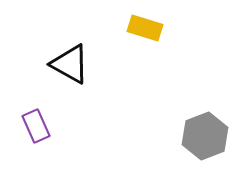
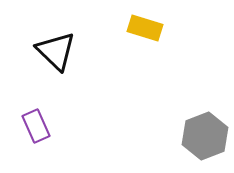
black triangle: moved 14 px left, 13 px up; rotated 15 degrees clockwise
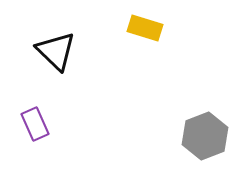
purple rectangle: moved 1 px left, 2 px up
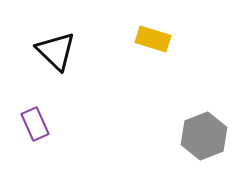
yellow rectangle: moved 8 px right, 11 px down
gray hexagon: moved 1 px left
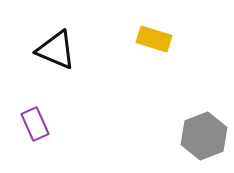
yellow rectangle: moved 1 px right
black triangle: moved 1 px up; rotated 21 degrees counterclockwise
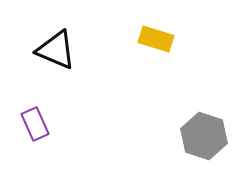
yellow rectangle: moved 2 px right
gray hexagon: rotated 21 degrees counterclockwise
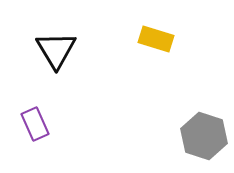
black triangle: rotated 36 degrees clockwise
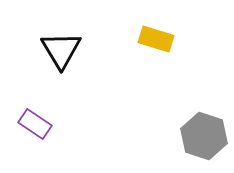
black triangle: moved 5 px right
purple rectangle: rotated 32 degrees counterclockwise
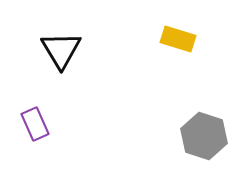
yellow rectangle: moved 22 px right
purple rectangle: rotated 32 degrees clockwise
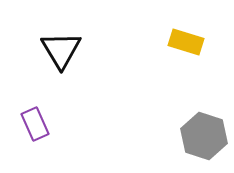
yellow rectangle: moved 8 px right, 3 px down
